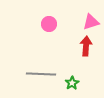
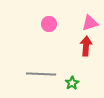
pink triangle: moved 1 px left, 1 px down
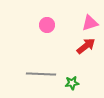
pink circle: moved 2 px left, 1 px down
red arrow: rotated 48 degrees clockwise
green star: rotated 24 degrees clockwise
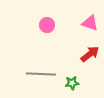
pink triangle: rotated 36 degrees clockwise
red arrow: moved 4 px right, 8 px down
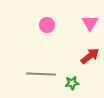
pink triangle: rotated 42 degrees clockwise
red arrow: moved 2 px down
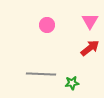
pink triangle: moved 2 px up
red arrow: moved 8 px up
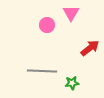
pink triangle: moved 19 px left, 8 px up
gray line: moved 1 px right, 3 px up
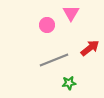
gray line: moved 12 px right, 11 px up; rotated 24 degrees counterclockwise
green star: moved 3 px left
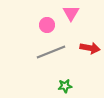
red arrow: rotated 48 degrees clockwise
gray line: moved 3 px left, 8 px up
green star: moved 4 px left, 3 px down
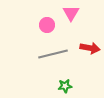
gray line: moved 2 px right, 2 px down; rotated 8 degrees clockwise
